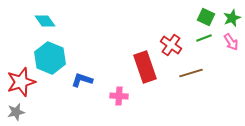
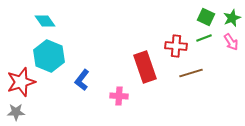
red cross: moved 5 px right, 1 px down; rotated 30 degrees counterclockwise
cyan hexagon: moved 1 px left, 2 px up
blue L-shape: rotated 70 degrees counterclockwise
gray star: rotated 12 degrees clockwise
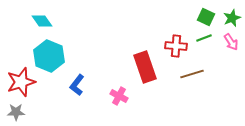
cyan diamond: moved 3 px left
brown line: moved 1 px right, 1 px down
blue L-shape: moved 5 px left, 5 px down
pink cross: rotated 24 degrees clockwise
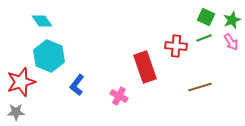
green star: moved 2 px down
brown line: moved 8 px right, 13 px down
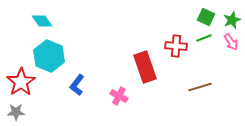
red star: rotated 16 degrees counterclockwise
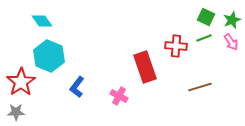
blue L-shape: moved 2 px down
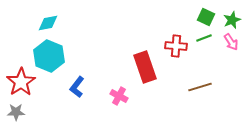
cyan diamond: moved 6 px right, 2 px down; rotated 65 degrees counterclockwise
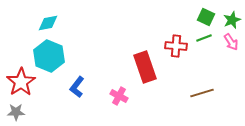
brown line: moved 2 px right, 6 px down
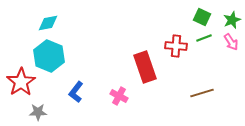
green square: moved 4 px left
blue L-shape: moved 1 px left, 5 px down
gray star: moved 22 px right
